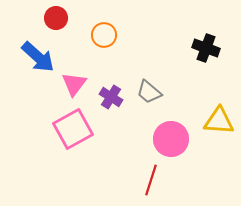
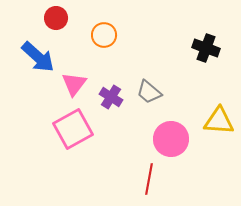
red line: moved 2 px left, 1 px up; rotated 8 degrees counterclockwise
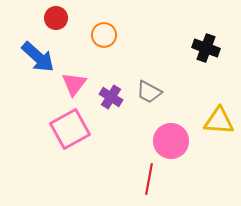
gray trapezoid: rotated 12 degrees counterclockwise
pink square: moved 3 px left
pink circle: moved 2 px down
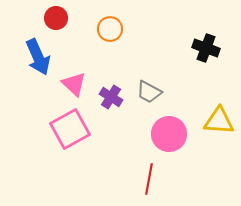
orange circle: moved 6 px right, 6 px up
blue arrow: rotated 24 degrees clockwise
pink triangle: rotated 24 degrees counterclockwise
pink circle: moved 2 px left, 7 px up
